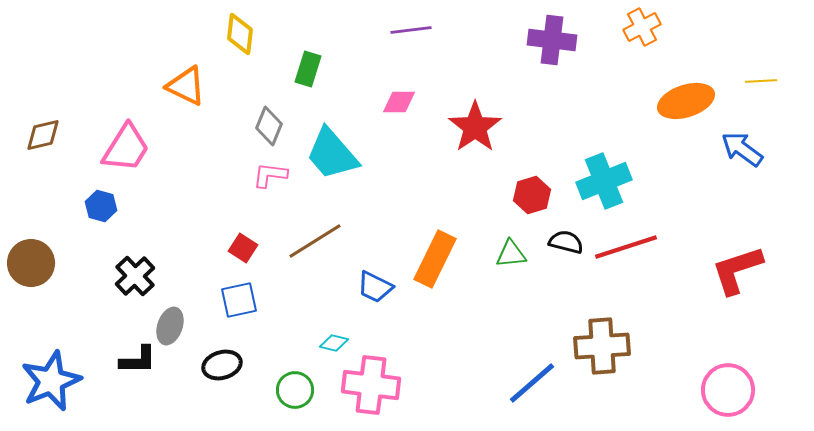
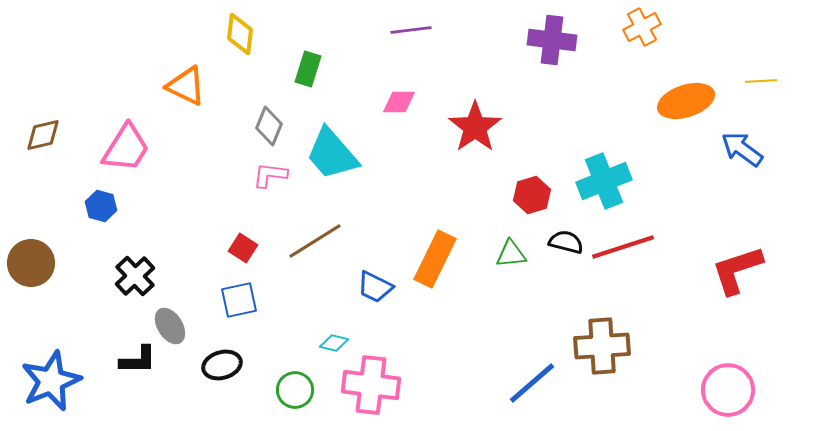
red line: moved 3 px left
gray ellipse: rotated 51 degrees counterclockwise
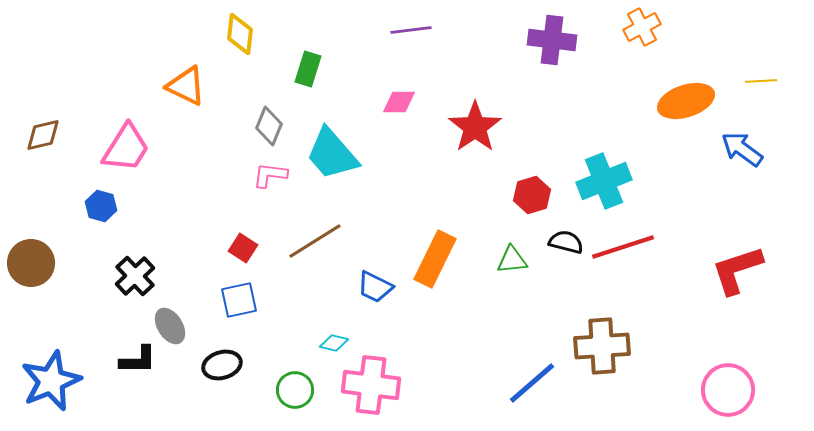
green triangle: moved 1 px right, 6 px down
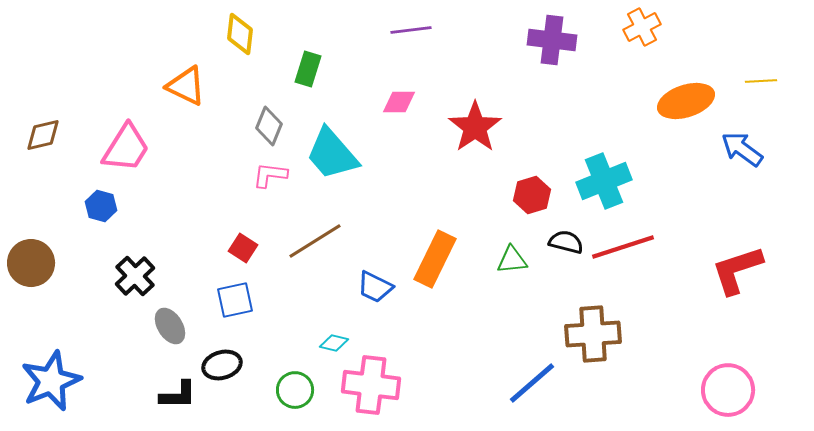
blue square: moved 4 px left
brown cross: moved 9 px left, 12 px up
black L-shape: moved 40 px right, 35 px down
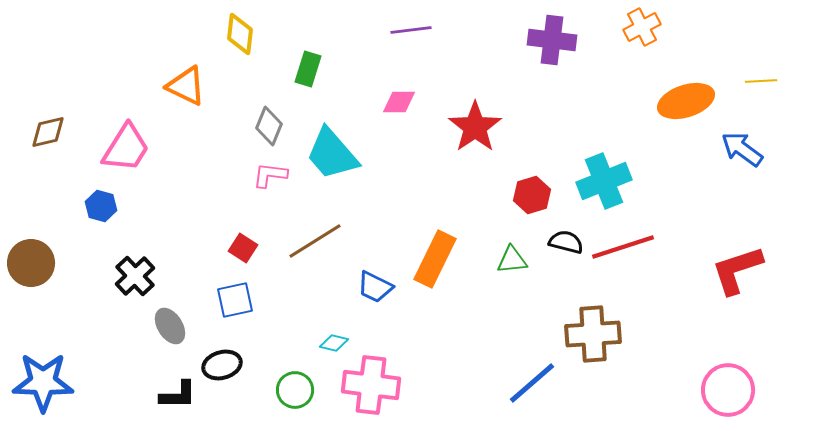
brown diamond: moved 5 px right, 3 px up
blue star: moved 8 px left, 1 px down; rotated 24 degrees clockwise
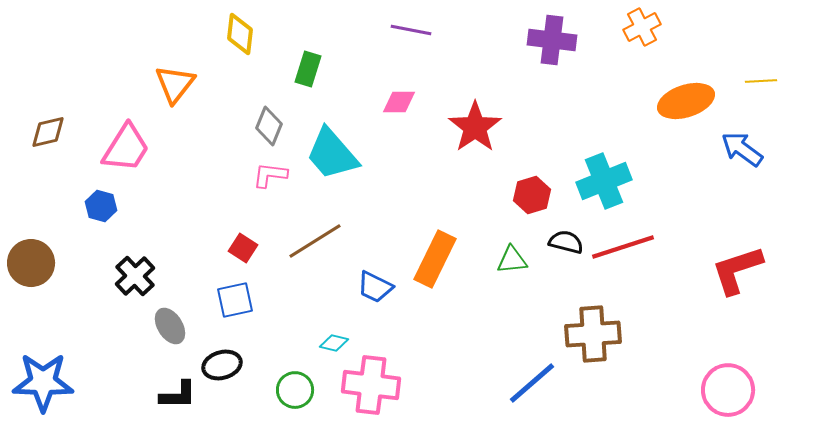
purple line: rotated 18 degrees clockwise
orange triangle: moved 11 px left, 2 px up; rotated 42 degrees clockwise
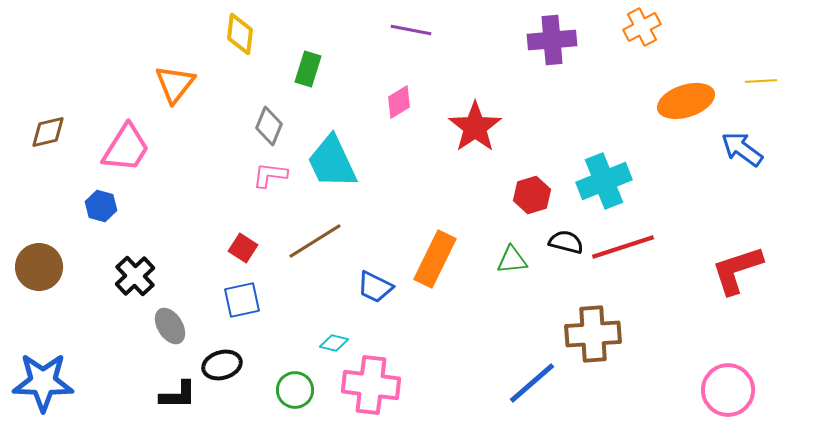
purple cross: rotated 12 degrees counterclockwise
pink diamond: rotated 32 degrees counterclockwise
cyan trapezoid: moved 8 px down; rotated 16 degrees clockwise
brown circle: moved 8 px right, 4 px down
blue square: moved 7 px right
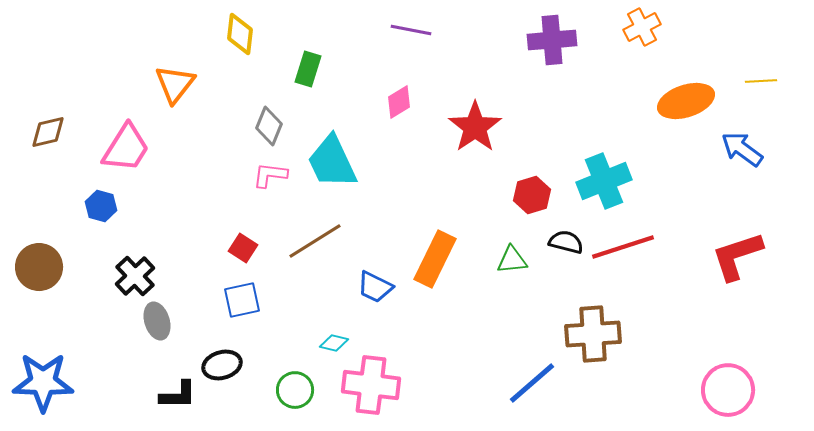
red L-shape: moved 14 px up
gray ellipse: moved 13 px left, 5 px up; rotated 15 degrees clockwise
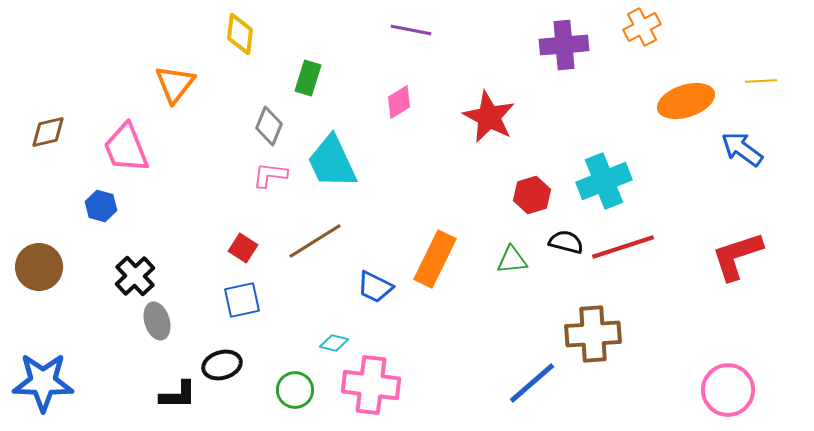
purple cross: moved 12 px right, 5 px down
green rectangle: moved 9 px down
red star: moved 14 px right, 10 px up; rotated 10 degrees counterclockwise
pink trapezoid: rotated 126 degrees clockwise
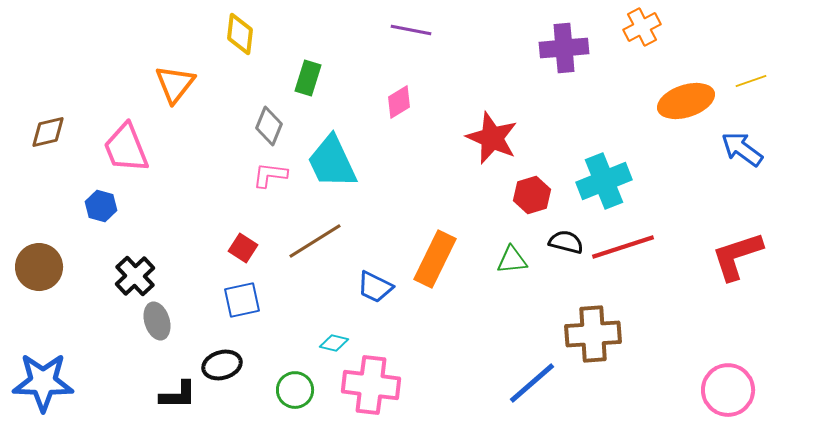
purple cross: moved 3 px down
yellow line: moved 10 px left; rotated 16 degrees counterclockwise
red star: moved 3 px right, 21 px down; rotated 4 degrees counterclockwise
